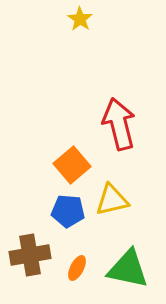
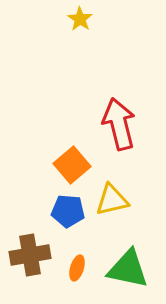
orange ellipse: rotated 10 degrees counterclockwise
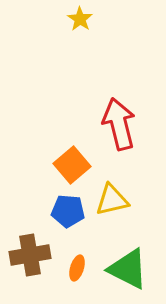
green triangle: rotated 15 degrees clockwise
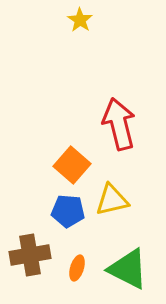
yellow star: moved 1 px down
orange square: rotated 9 degrees counterclockwise
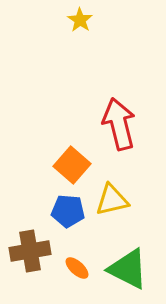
brown cross: moved 4 px up
orange ellipse: rotated 65 degrees counterclockwise
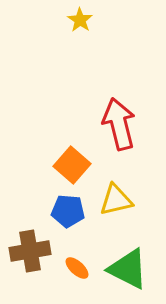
yellow triangle: moved 4 px right
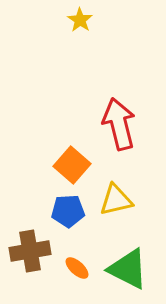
blue pentagon: rotated 8 degrees counterclockwise
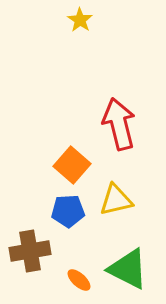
orange ellipse: moved 2 px right, 12 px down
